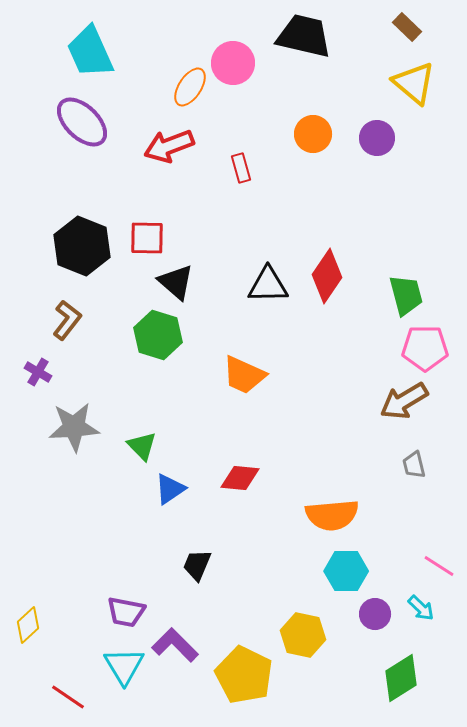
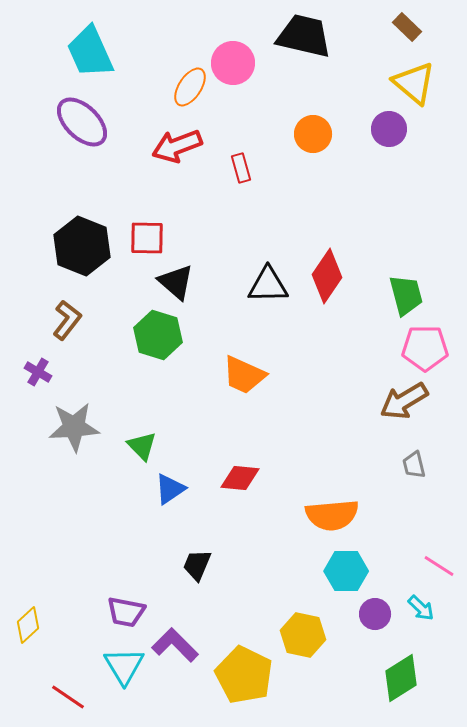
purple circle at (377, 138): moved 12 px right, 9 px up
red arrow at (169, 146): moved 8 px right
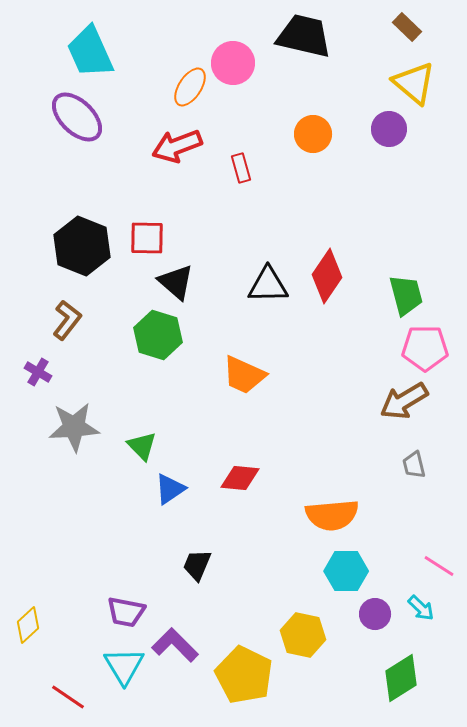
purple ellipse at (82, 122): moved 5 px left, 5 px up
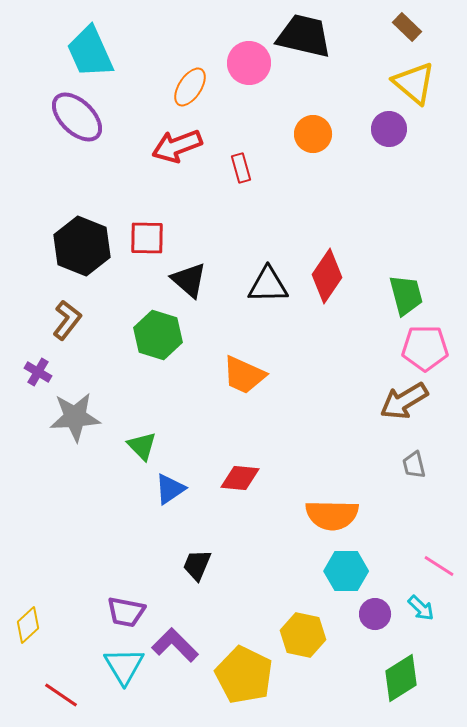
pink circle at (233, 63): moved 16 px right
black triangle at (176, 282): moved 13 px right, 2 px up
gray star at (74, 427): moved 1 px right, 10 px up
orange semicircle at (332, 515): rotated 6 degrees clockwise
red line at (68, 697): moved 7 px left, 2 px up
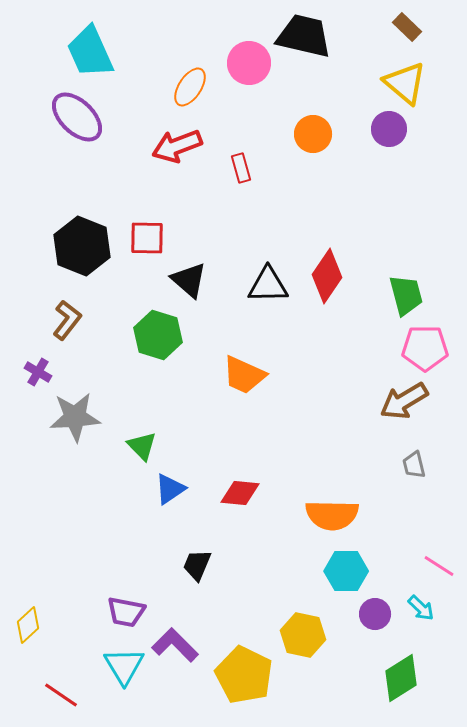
yellow triangle at (414, 83): moved 9 px left
red diamond at (240, 478): moved 15 px down
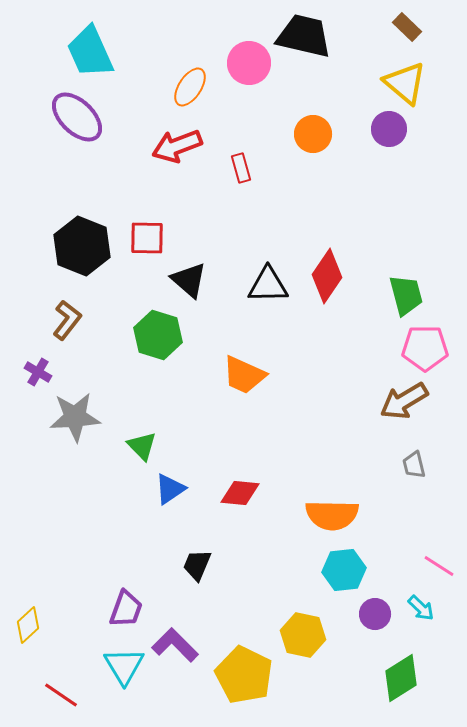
cyan hexagon at (346, 571): moved 2 px left, 1 px up; rotated 6 degrees counterclockwise
purple trapezoid at (126, 612): moved 3 px up; rotated 81 degrees counterclockwise
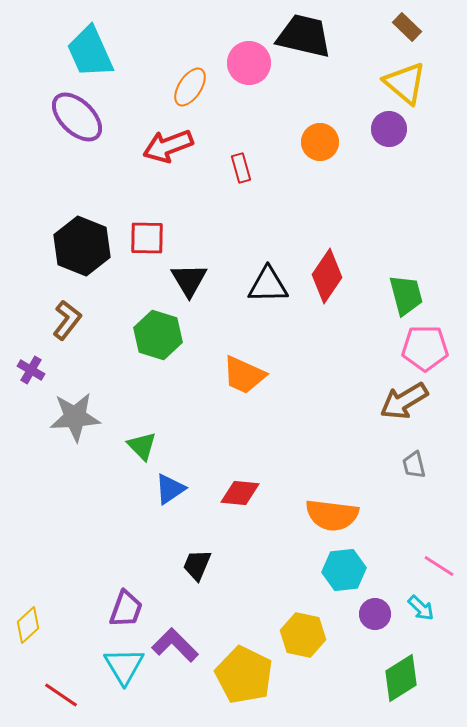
orange circle at (313, 134): moved 7 px right, 8 px down
red arrow at (177, 146): moved 9 px left
black triangle at (189, 280): rotated 18 degrees clockwise
purple cross at (38, 372): moved 7 px left, 2 px up
orange semicircle at (332, 515): rotated 6 degrees clockwise
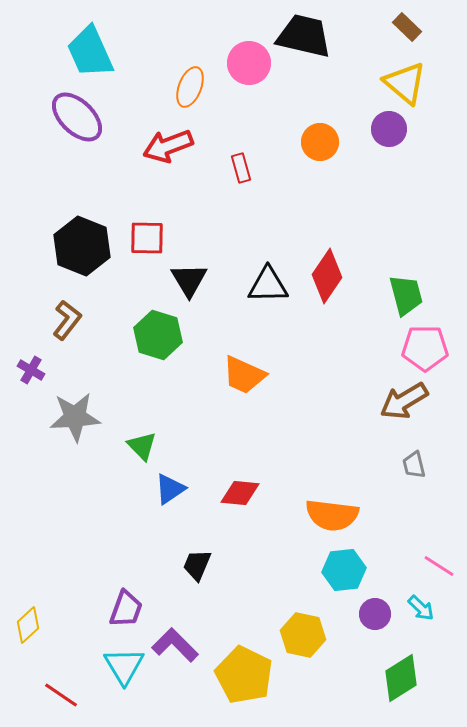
orange ellipse at (190, 87): rotated 12 degrees counterclockwise
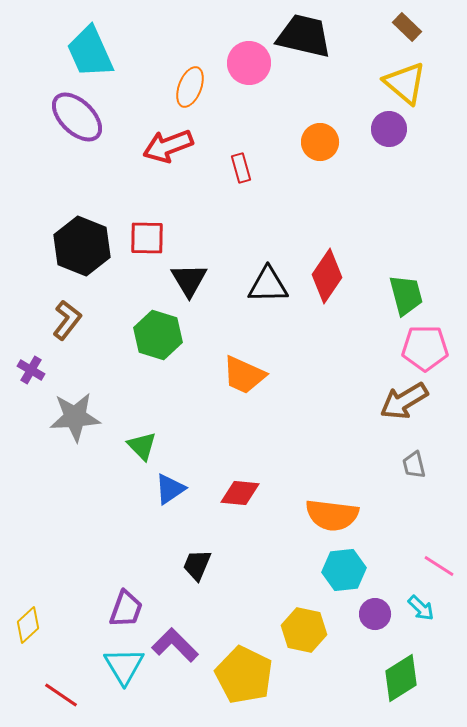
yellow hexagon at (303, 635): moved 1 px right, 5 px up
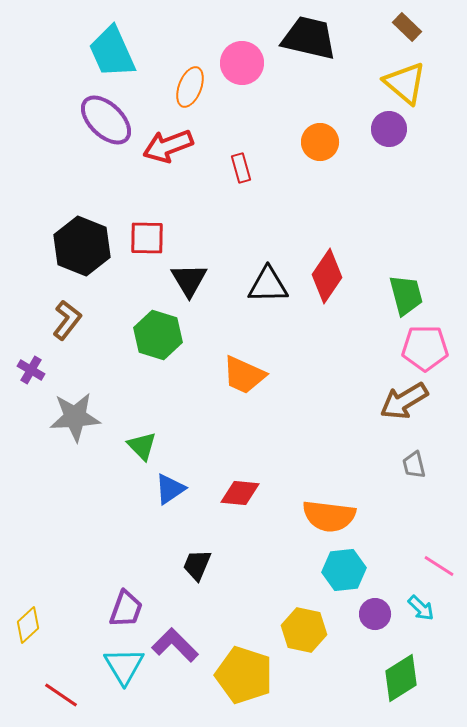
black trapezoid at (304, 36): moved 5 px right, 2 px down
cyan trapezoid at (90, 52): moved 22 px right
pink circle at (249, 63): moved 7 px left
purple ellipse at (77, 117): moved 29 px right, 3 px down
orange semicircle at (332, 515): moved 3 px left, 1 px down
yellow pentagon at (244, 675): rotated 8 degrees counterclockwise
